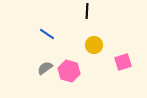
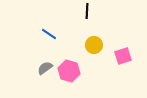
blue line: moved 2 px right
pink square: moved 6 px up
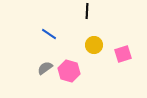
pink square: moved 2 px up
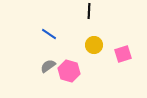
black line: moved 2 px right
gray semicircle: moved 3 px right, 2 px up
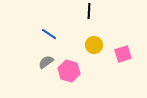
gray semicircle: moved 2 px left, 4 px up
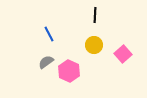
black line: moved 6 px right, 4 px down
blue line: rotated 28 degrees clockwise
pink square: rotated 24 degrees counterclockwise
pink hexagon: rotated 10 degrees clockwise
